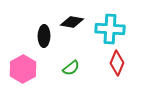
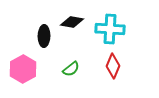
red diamond: moved 4 px left, 3 px down
green semicircle: moved 1 px down
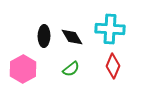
black diamond: moved 15 px down; rotated 50 degrees clockwise
